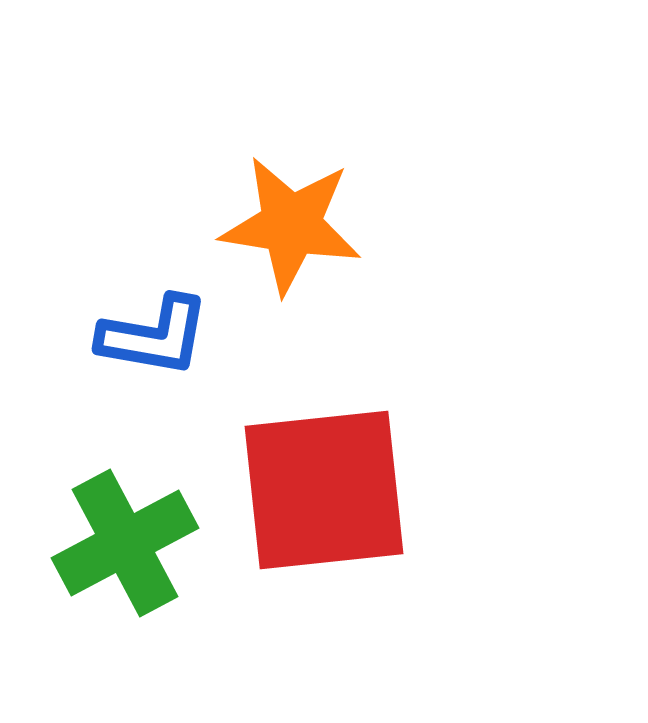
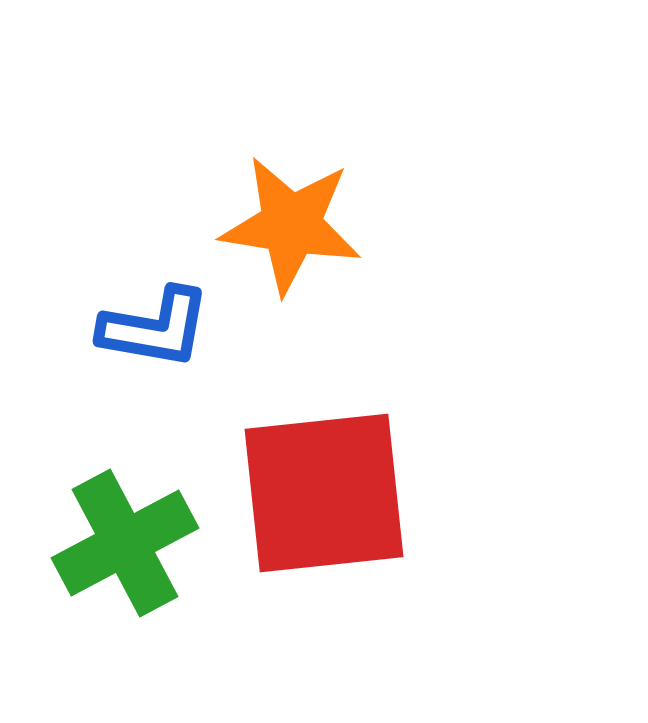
blue L-shape: moved 1 px right, 8 px up
red square: moved 3 px down
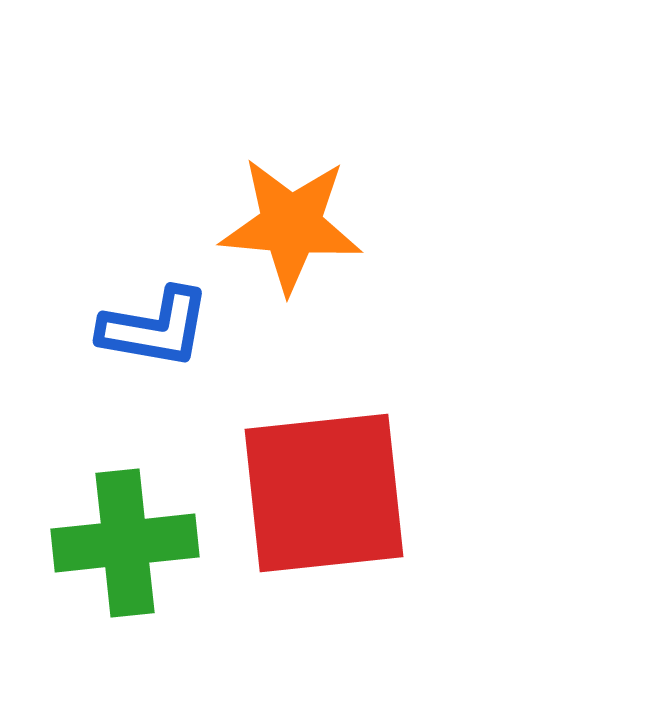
orange star: rotated 4 degrees counterclockwise
green cross: rotated 22 degrees clockwise
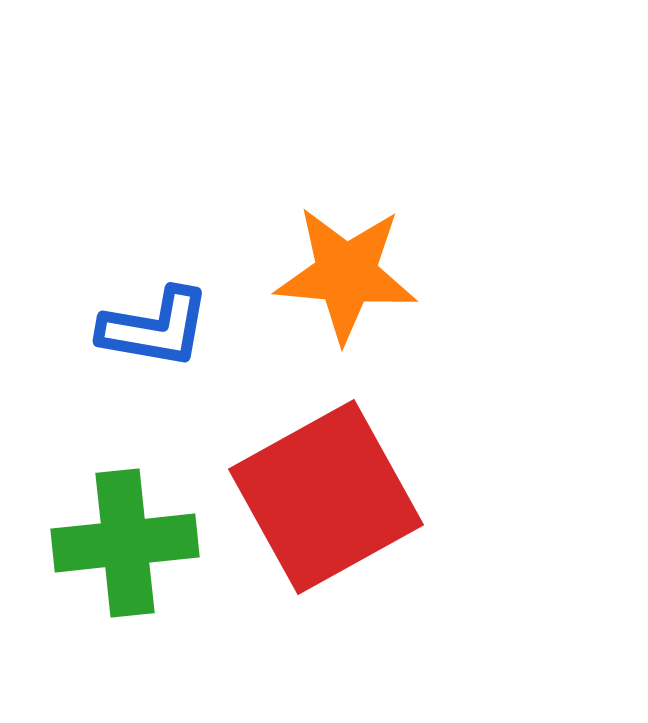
orange star: moved 55 px right, 49 px down
red square: moved 2 px right, 4 px down; rotated 23 degrees counterclockwise
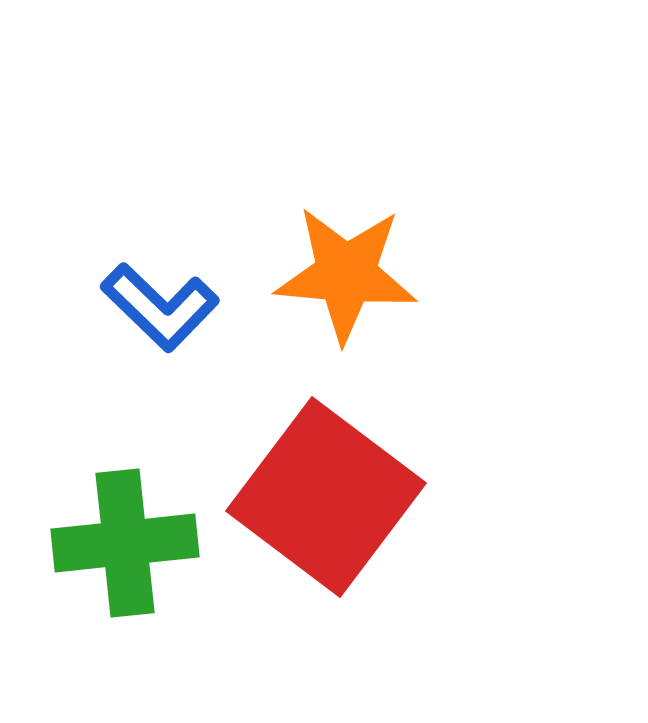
blue L-shape: moved 5 px right, 21 px up; rotated 34 degrees clockwise
red square: rotated 24 degrees counterclockwise
